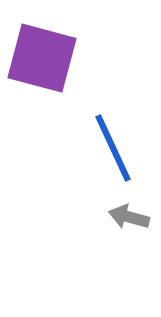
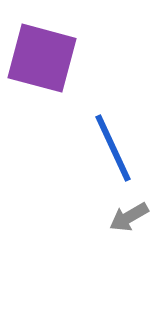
gray arrow: rotated 45 degrees counterclockwise
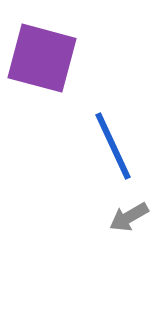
blue line: moved 2 px up
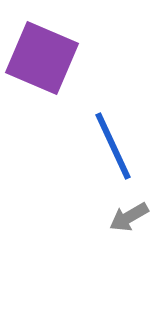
purple square: rotated 8 degrees clockwise
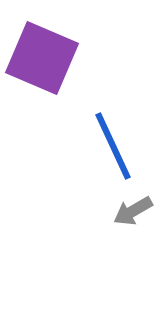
gray arrow: moved 4 px right, 6 px up
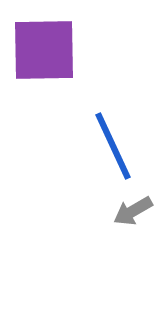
purple square: moved 2 px right, 8 px up; rotated 24 degrees counterclockwise
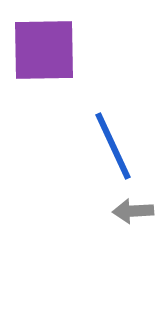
gray arrow: rotated 27 degrees clockwise
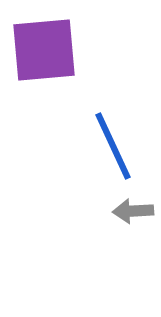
purple square: rotated 4 degrees counterclockwise
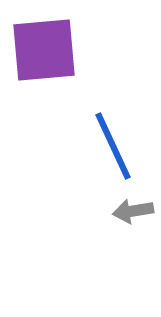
gray arrow: rotated 6 degrees counterclockwise
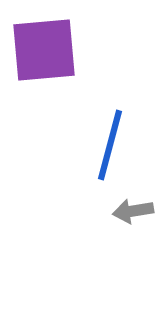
blue line: moved 3 px left, 1 px up; rotated 40 degrees clockwise
